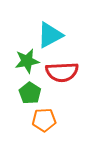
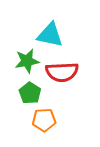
cyan triangle: rotated 40 degrees clockwise
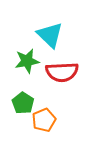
cyan triangle: rotated 32 degrees clockwise
green pentagon: moved 7 px left, 10 px down
orange pentagon: rotated 20 degrees counterclockwise
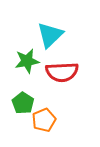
cyan triangle: rotated 32 degrees clockwise
